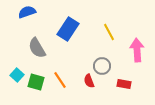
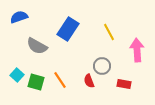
blue semicircle: moved 8 px left, 5 px down
gray semicircle: moved 2 px up; rotated 30 degrees counterclockwise
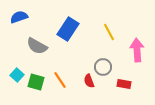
gray circle: moved 1 px right, 1 px down
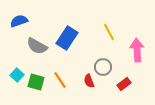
blue semicircle: moved 4 px down
blue rectangle: moved 1 px left, 9 px down
red rectangle: rotated 48 degrees counterclockwise
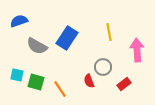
yellow line: rotated 18 degrees clockwise
cyan square: rotated 32 degrees counterclockwise
orange line: moved 9 px down
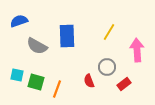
yellow line: rotated 42 degrees clockwise
blue rectangle: moved 2 px up; rotated 35 degrees counterclockwise
gray circle: moved 4 px right
orange line: moved 3 px left; rotated 54 degrees clockwise
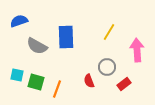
blue rectangle: moved 1 px left, 1 px down
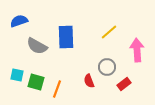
yellow line: rotated 18 degrees clockwise
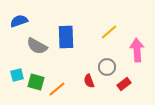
cyan square: rotated 24 degrees counterclockwise
orange line: rotated 30 degrees clockwise
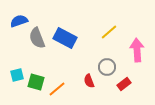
blue rectangle: moved 1 px left, 1 px down; rotated 60 degrees counterclockwise
gray semicircle: moved 8 px up; rotated 40 degrees clockwise
